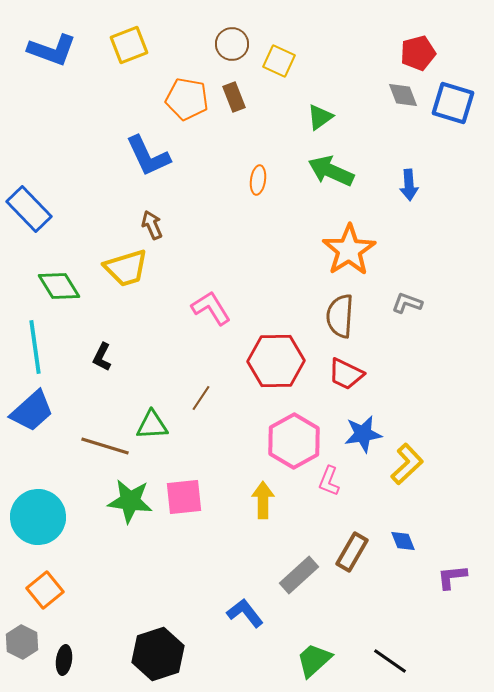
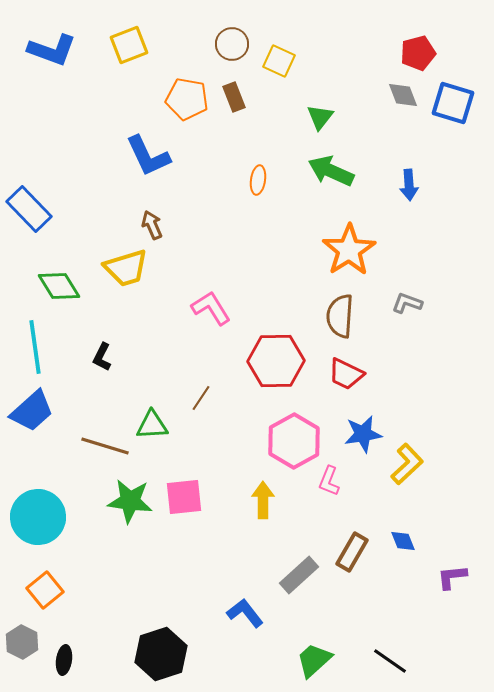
green triangle at (320, 117): rotated 16 degrees counterclockwise
black hexagon at (158, 654): moved 3 px right
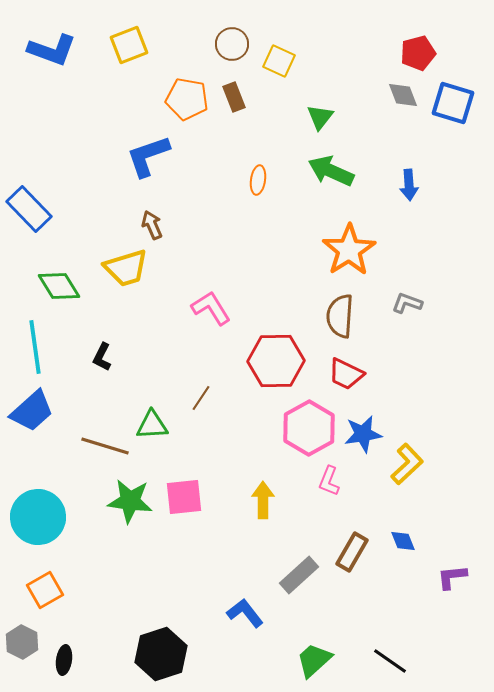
blue L-shape at (148, 156): rotated 96 degrees clockwise
pink hexagon at (294, 441): moved 15 px right, 13 px up
orange square at (45, 590): rotated 9 degrees clockwise
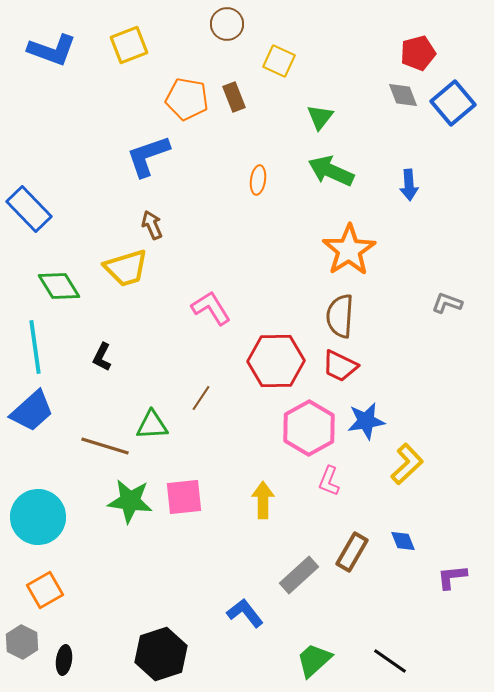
brown circle at (232, 44): moved 5 px left, 20 px up
blue square at (453, 103): rotated 33 degrees clockwise
gray L-shape at (407, 303): moved 40 px right
red trapezoid at (346, 374): moved 6 px left, 8 px up
blue star at (363, 434): moved 3 px right, 13 px up
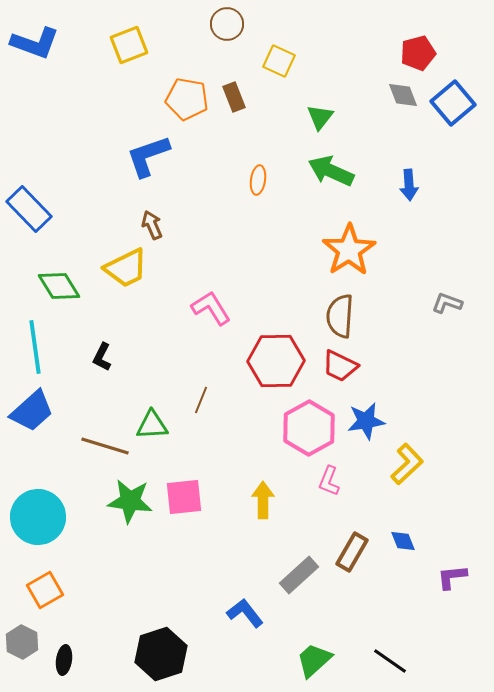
blue L-shape at (52, 50): moved 17 px left, 7 px up
yellow trapezoid at (126, 268): rotated 9 degrees counterclockwise
brown line at (201, 398): moved 2 px down; rotated 12 degrees counterclockwise
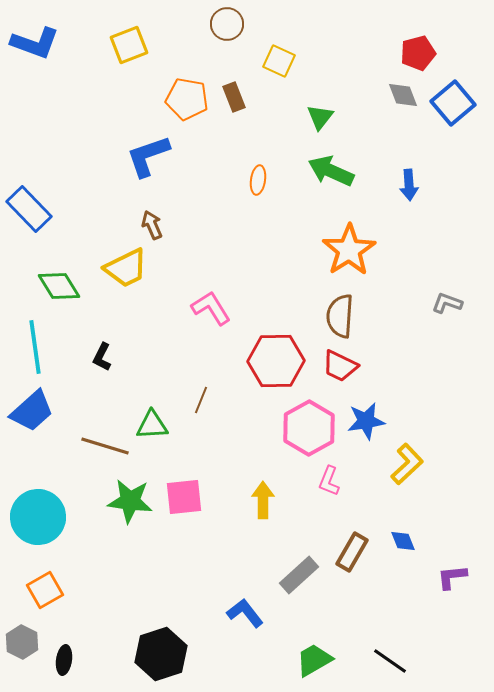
green trapezoid at (314, 660): rotated 12 degrees clockwise
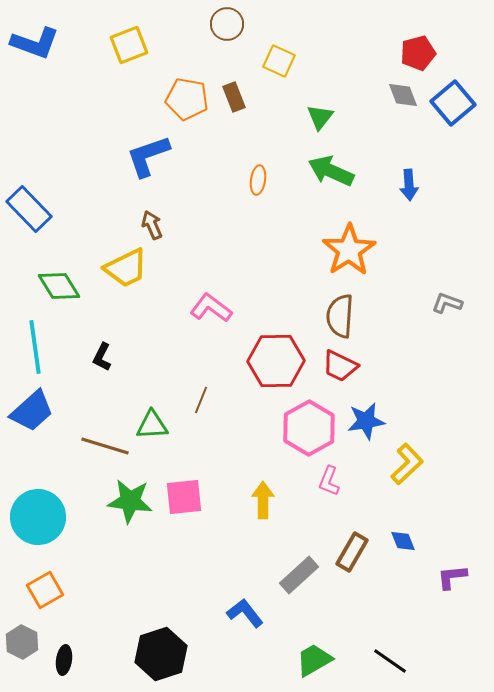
pink L-shape at (211, 308): rotated 21 degrees counterclockwise
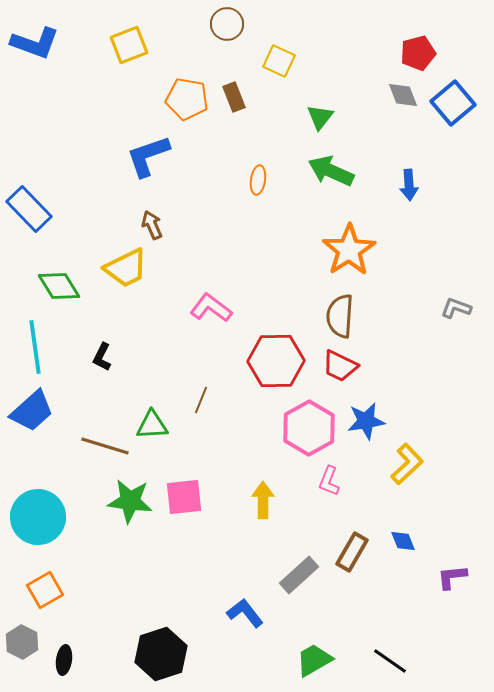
gray L-shape at (447, 303): moved 9 px right, 5 px down
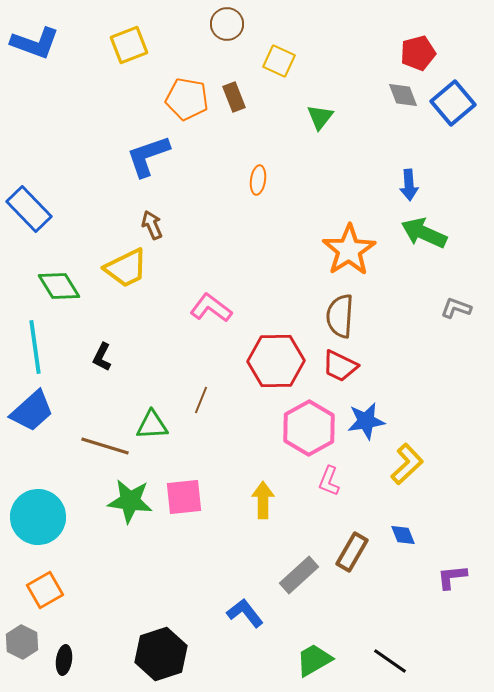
green arrow at (331, 171): moved 93 px right, 62 px down
blue diamond at (403, 541): moved 6 px up
